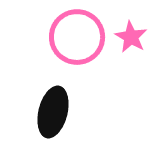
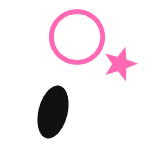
pink star: moved 11 px left, 27 px down; rotated 24 degrees clockwise
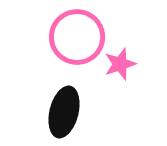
black ellipse: moved 11 px right
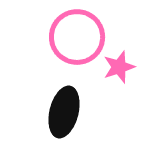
pink star: moved 1 px left, 3 px down
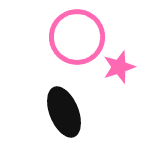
black ellipse: rotated 36 degrees counterclockwise
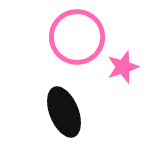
pink star: moved 4 px right
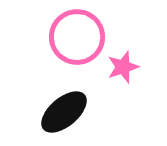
black ellipse: rotated 72 degrees clockwise
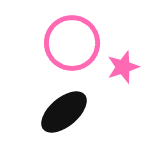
pink circle: moved 5 px left, 6 px down
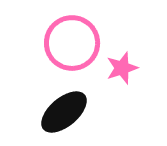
pink star: moved 1 px left, 1 px down
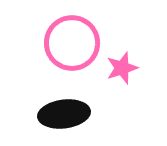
black ellipse: moved 2 px down; rotated 33 degrees clockwise
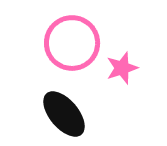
black ellipse: rotated 57 degrees clockwise
